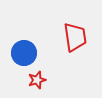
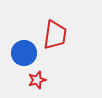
red trapezoid: moved 20 px left, 2 px up; rotated 16 degrees clockwise
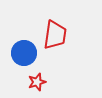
red star: moved 2 px down
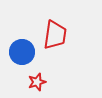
blue circle: moved 2 px left, 1 px up
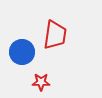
red star: moved 4 px right; rotated 18 degrees clockwise
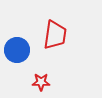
blue circle: moved 5 px left, 2 px up
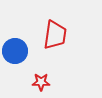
blue circle: moved 2 px left, 1 px down
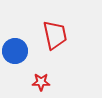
red trapezoid: rotated 20 degrees counterclockwise
